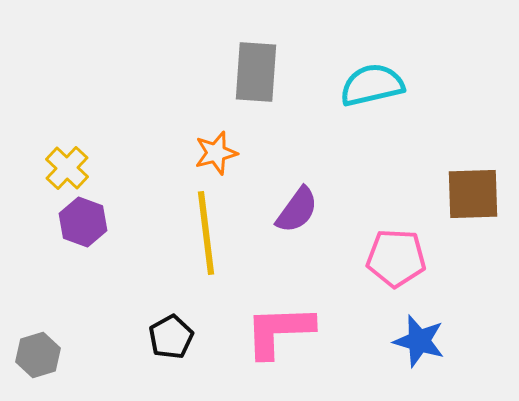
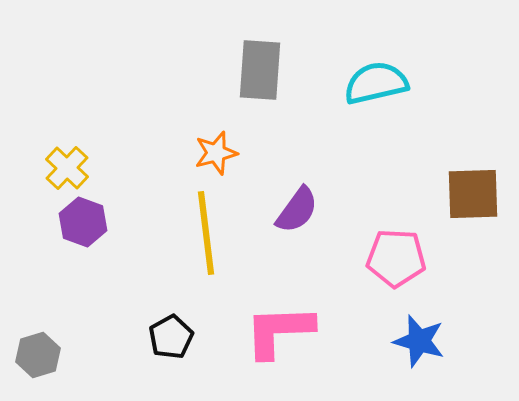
gray rectangle: moved 4 px right, 2 px up
cyan semicircle: moved 4 px right, 2 px up
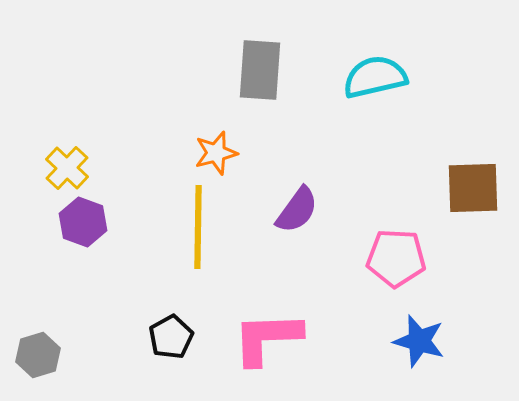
cyan semicircle: moved 1 px left, 6 px up
brown square: moved 6 px up
yellow line: moved 8 px left, 6 px up; rotated 8 degrees clockwise
pink L-shape: moved 12 px left, 7 px down
